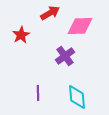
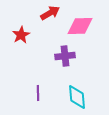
purple cross: rotated 30 degrees clockwise
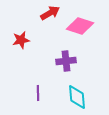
pink diamond: rotated 20 degrees clockwise
red star: moved 5 px down; rotated 18 degrees clockwise
purple cross: moved 1 px right, 5 px down
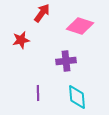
red arrow: moved 8 px left; rotated 24 degrees counterclockwise
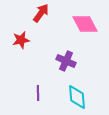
red arrow: moved 1 px left
pink diamond: moved 5 px right, 2 px up; rotated 44 degrees clockwise
purple cross: rotated 30 degrees clockwise
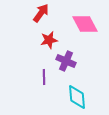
red star: moved 28 px right
purple line: moved 6 px right, 16 px up
